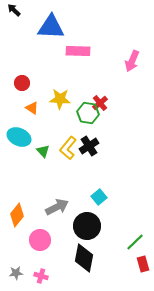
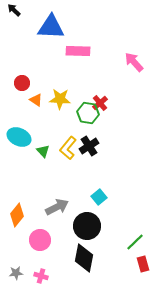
pink arrow: moved 2 px right, 1 px down; rotated 115 degrees clockwise
orange triangle: moved 4 px right, 8 px up
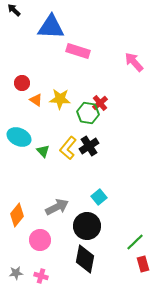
pink rectangle: rotated 15 degrees clockwise
black diamond: moved 1 px right, 1 px down
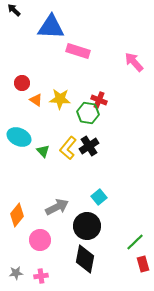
red cross: moved 1 px left, 3 px up; rotated 28 degrees counterclockwise
pink cross: rotated 24 degrees counterclockwise
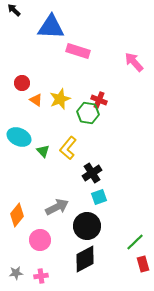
yellow star: rotated 25 degrees counterclockwise
black cross: moved 3 px right, 27 px down
cyan square: rotated 21 degrees clockwise
black diamond: rotated 52 degrees clockwise
